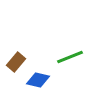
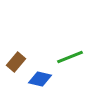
blue diamond: moved 2 px right, 1 px up
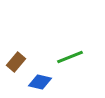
blue diamond: moved 3 px down
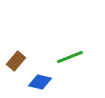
brown rectangle: moved 1 px up
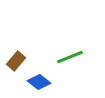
blue diamond: moved 1 px left; rotated 25 degrees clockwise
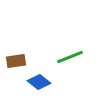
brown rectangle: rotated 42 degrees clockwise
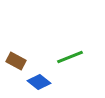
brown rectangle: rotated 36 degrees clockwise
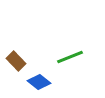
brown rectangle: rotated 18 degrees clockwise
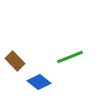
brown rectangle: moved 1 px left
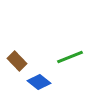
brown rectangle: moved 2 px right
